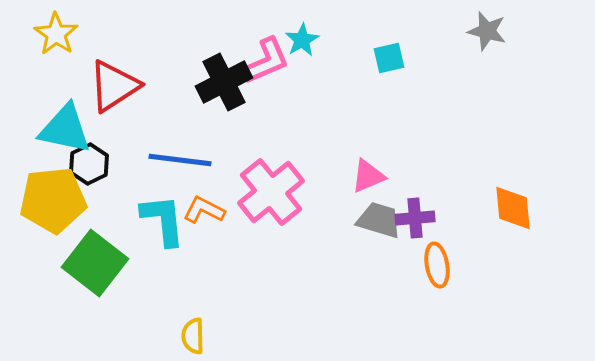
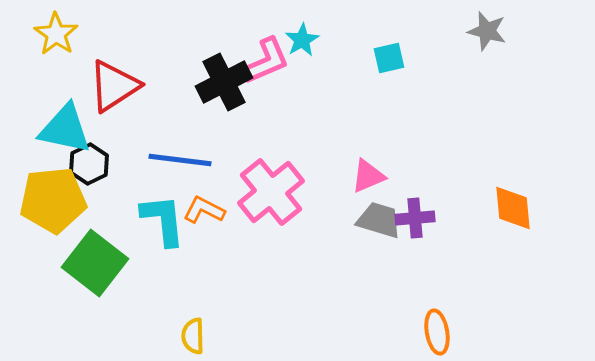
orange ellipse: moved 67 px down
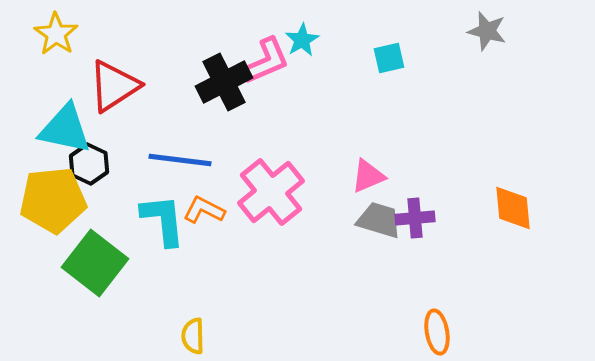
black hexagon: rotated 9 degrees counterclockwise
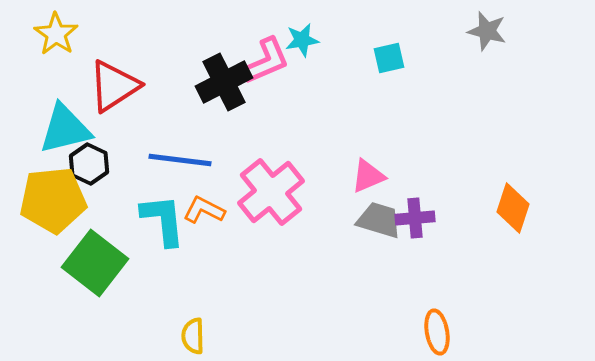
cyan star: rotated 20 degrees clockwise
cyan triangle: rotated 26 degrees counterclockwise
orange diamond: rotated 24 degrees clockwise
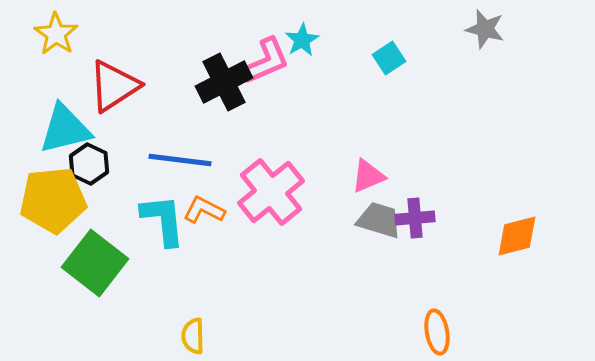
gray star: moved 2 px left, 2 px up
cyan star: rotated 20 degrees counterclockwise
cyan square: rotated 20 degrees counterclockwise
orange diamond: moved 4 px right, 28 px down; rotated 57 degrees clockwise
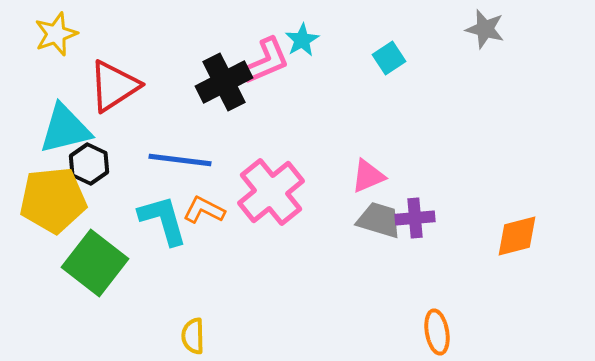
yellow star: rotated 18 degrees clockwise
cyan L-shape: rotated 10 degrees counterclockwise
